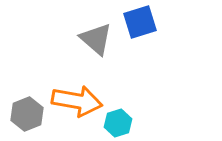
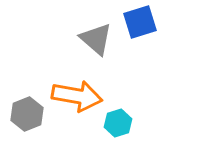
orange arrow: moved 5 px up
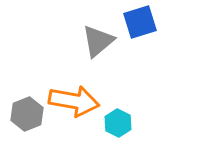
gray triangle: moved 2 px right, 2 px down; rotated 39 degrees clockwise
orange arrow: moved 3 px left, 5 px down
cyan hexagon: rotated 16 degrees counterclockwise
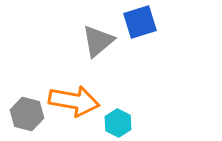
gray hexagon: rotated 24 degrees counterclockwise
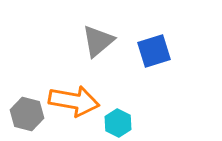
blue square: moved 14 px right, 29 px down
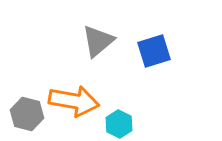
cyan hexagon: moved 1 px right, 1 px down
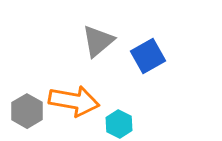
blue square: moved 6 px left, 5 px down; rotated 12 degrees counterclockwise
gray hexagon: moved 3 px up; rotated 16 degrees clockwise
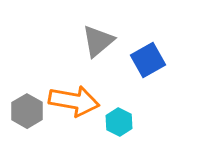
blue square: moved 4 px down
cyan hexagon: moved 2 px up
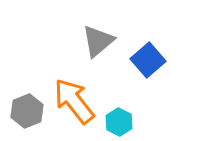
blue square: rotated 12 degrees counterclockwise
orange arrow: rotated 138 degrees counterclockwise
gray hexagon: rotated 8 degrees clockwise
